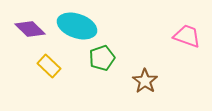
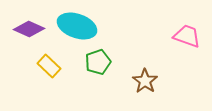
purple diamond: moved 1 px left; rotated 20 degrees counterclockwise
green pentagon: moved 4 px left, 4 px down
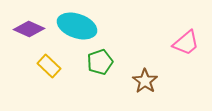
pink trapezoid: moved 1 px left, 7 px down; rotated 120 degrees clockwise
green pentagon: moved 2 px right
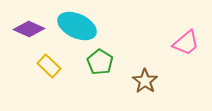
cyan ellipse: rotated 6 degrees clockwise
green pentagon: rotated 20 degrees counterclockwise
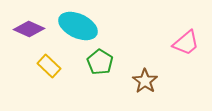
cyan ellipse: moved 1 px right
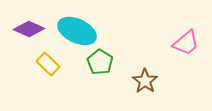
cyan ellipse: moved 1 px left, 5 px down
yellow rectangle: moved 1 px left, 2 px up
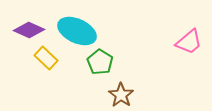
purple diamond: moved 1 px down
pink trapezoid: moved 3 px right, 1 px up
yellow rectangle: moved 2 px left, 6 px up
brown star: moved 24 px left, 14 px down
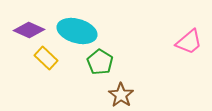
cyan ellipse: rotated 9 degrees counterclockwise
